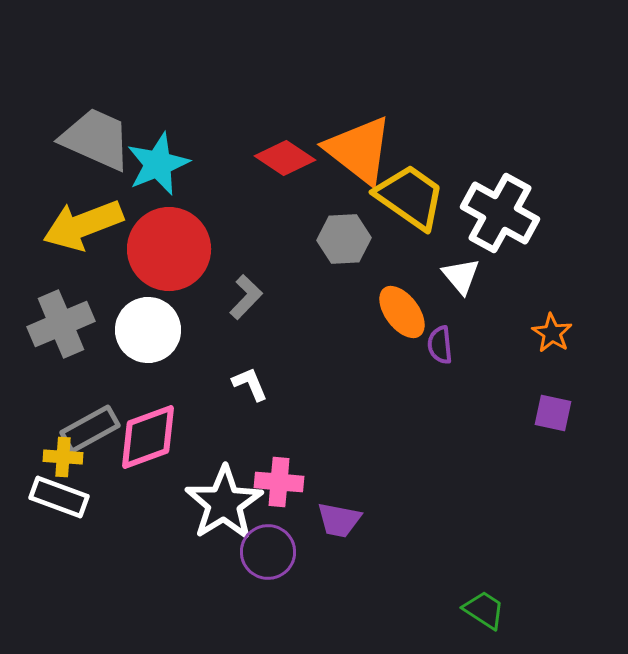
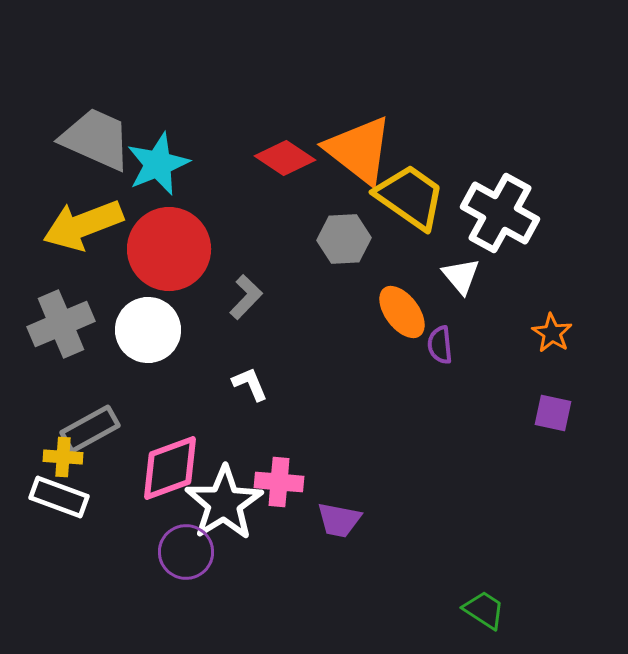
pink diamond: moved 22 px right, 31 px down
purple circle: moved 82 px left
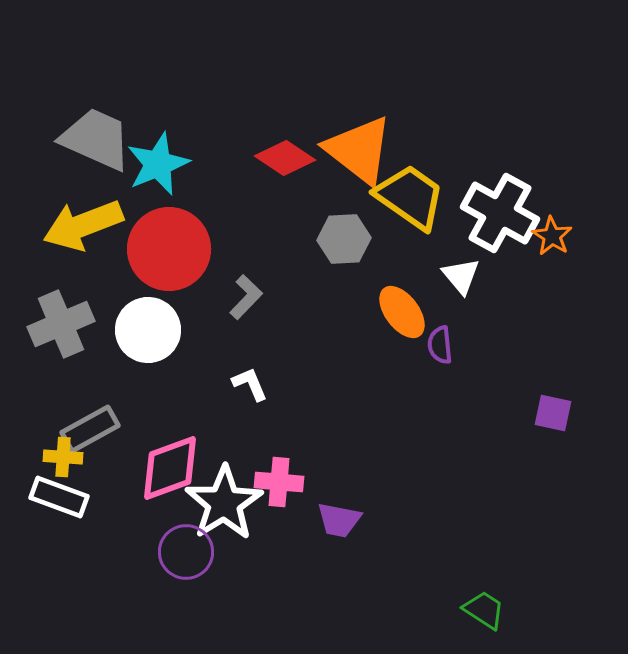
orange star: moved 97 px up
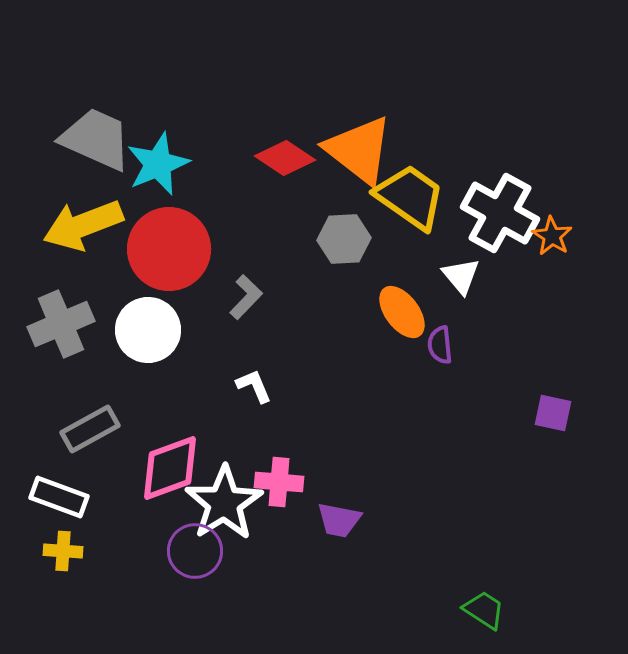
white L-shape: moved 4 px right, 2 px down
yellow cross: moved 94 px down
purple circle: moved 9 px right, 1 px up
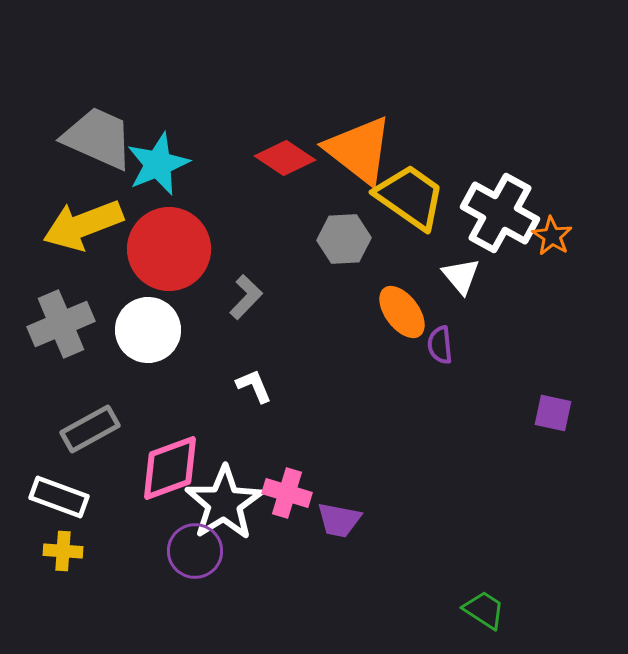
gray trapezoid: moved 2 px right, 1 px up
pink cross: moved 8 px right, 11 px down; rotated 12 degrees clockwise
